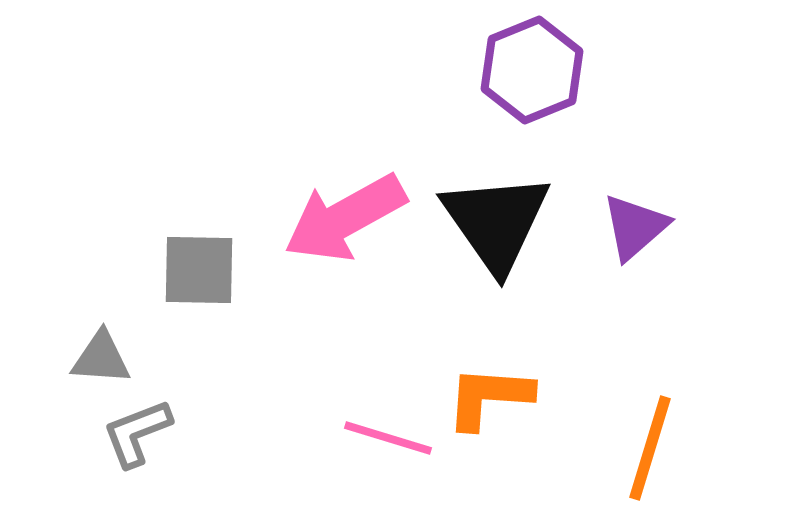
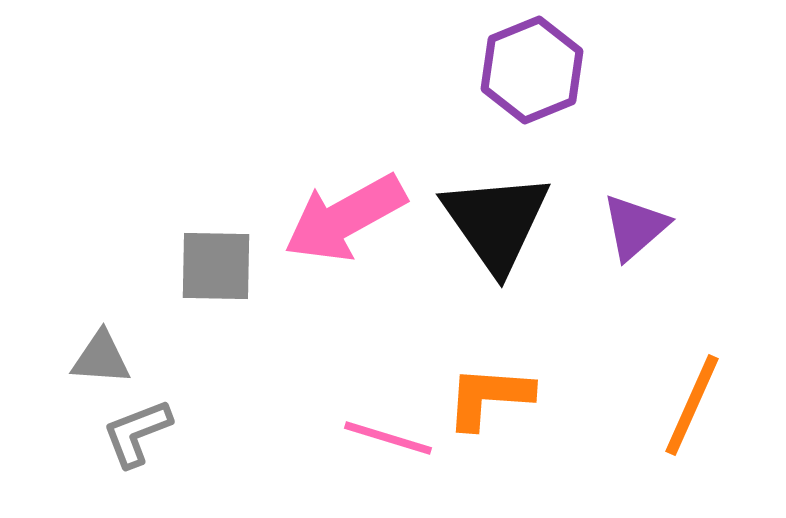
gray square: moved 17 px right, 4 px up
orange line: moved 42 px right, 43 px up; rotated 7 degrees clockwise
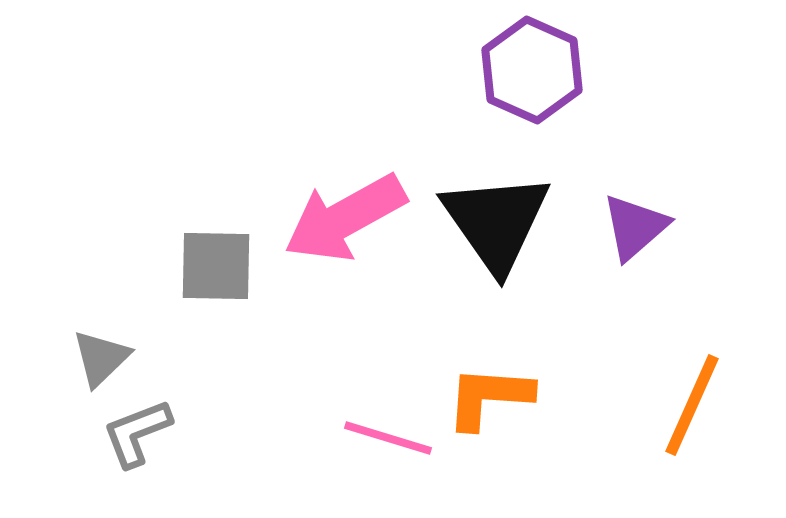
purple hexagon: rotated 14 degrees counterclockwise
gray triangle: rotated 48 degrees counterclockwise
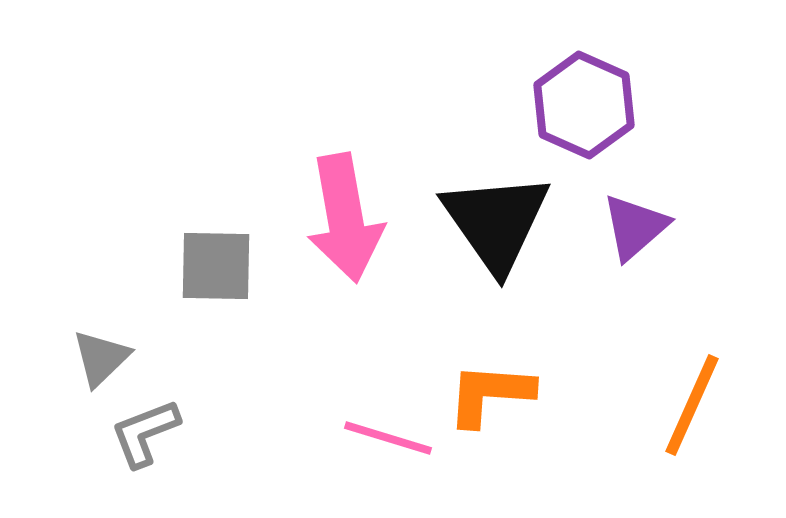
purple hexagon: moved 52 px right, 35 px down
pink arrow: rotated 71 degrees counterclockwise
orange L-shape: moved 1 px right, 3 px up
gray L-shape: moved 8 px right
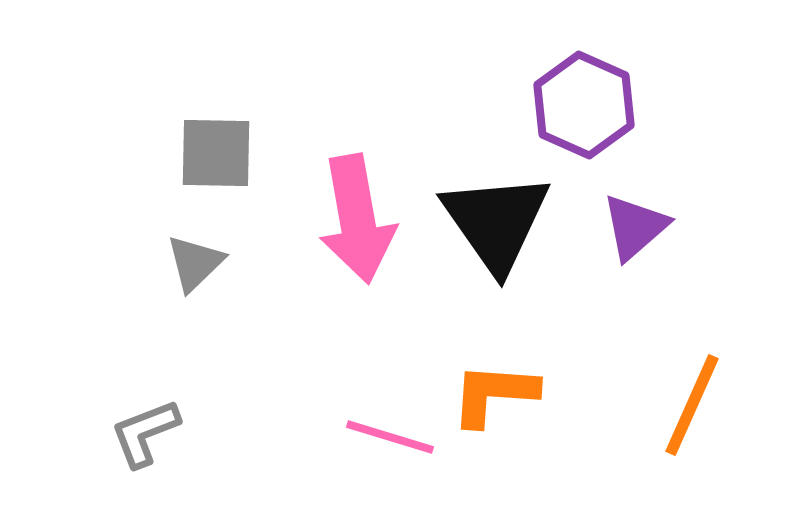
pink arrow: moved 12 px right, 1 px down
gray square: moved 113 px up
gray triangle: moved 94 px right, 95 px up
orange L-shape: moved 4 px right
pink line: moved 2 px right, 1 px up
